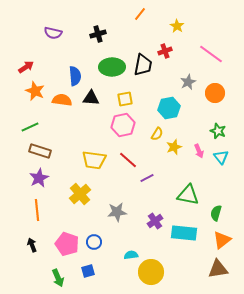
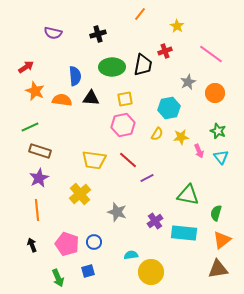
yellow star at (174, 147): moved 7 px right, 10 px up; rotated 14 degrees clockwise
gray star at (117, 212): rotated 24 degrees clockwise
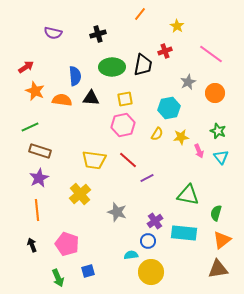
blue circle at (94, 242): moved 54 px right, 1 px up
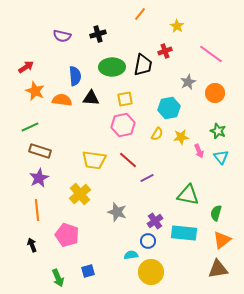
purple semicircle at (53, 33): moved 9 px right, 3 px down
pink pentagon at (67, 244): moved 9 px up
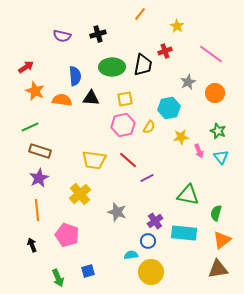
yellow semicircle at (157, 134): moved 8 px left, 7 px up
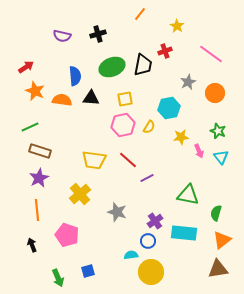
green ellipse at (112, 67): rotated 20 degrees counterclockwise
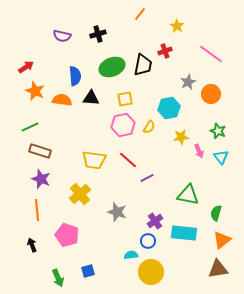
orange circle at (215, 93): moved 4 px left, 1 px down
purple star at (39, 178): moved 2 px right, 1 px down; rotated 24 degrees counterclockwise
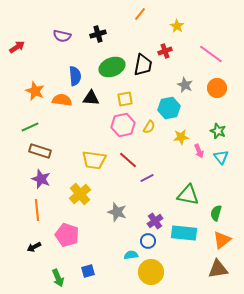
red arrow at (26, 67): moved 9 px left, 20 px up
gray star at (188, 82): moved 3 px left, 3 px down; rotated 21 degrees counterclockwise
orange circle at (211, 94): moved 6 px right, 6 px up
black arrow at (32, 245): moved 2 px right, 2 px down; rotated 96 degrees counterclockwise
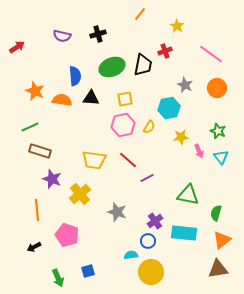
purple star at (41, 179): moved 11 px right
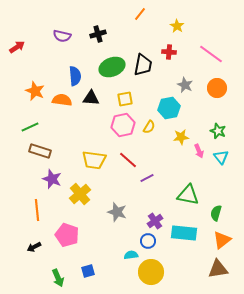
red cross at (165, 51): moved 4 px right, 1 px down; rotated 24 degrees clockwise
